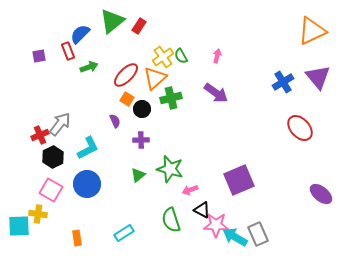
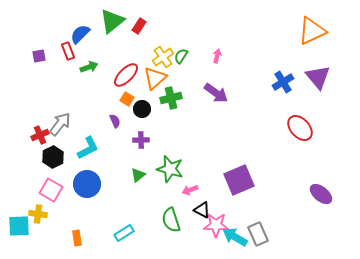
green semicircle at (181, 56): rotated 63 degrees clockwise
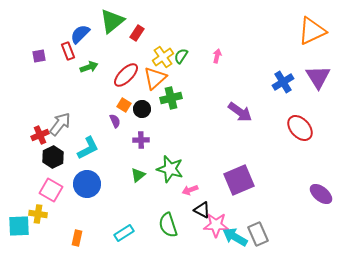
red rectangle at (139, 26): moved 2 px left, 7 px down
purple triangle at (318, 77): rotated 8 degrees clockwise
purple arrow at (216, 93): moved 24 px right, 19 px down
orange square at (127, 99): moved 3 px left, 6 px down
green semicircle at (171, 220): moved 3 px left, 5 px down
orange rectangle at (77, 238): rotated 21 degrees clockwise
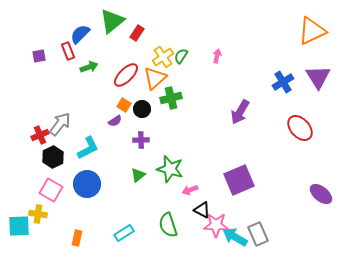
purple arrow at (240, 112): rotated 85 degrees clockwise
purple semicircle at (115, 121): rotated 80 degrees clockwise
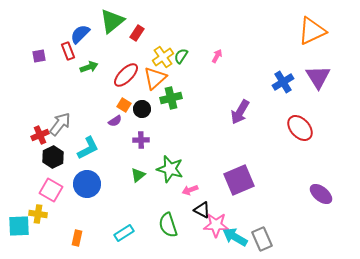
pink arrow at (217, 56): rotated 16 degrees clockwise
gray rectangle at (258, 234): moved 4 px right, 5 px down
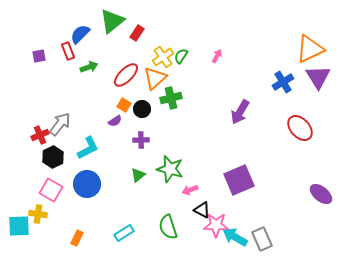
orange triangle at (312, 31): moved 2 px left, 18 px down
green semicircle at (168, 225): moved 2 px down
orange rectangle at (77, 238): rotated 14 degrees clockwise
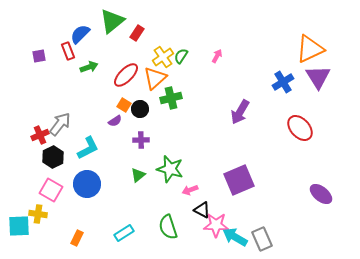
black circle at (142, 109): moved 2 px left
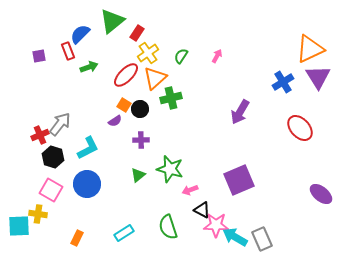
yellow cross at (163, 57): moved 15 px left, 4 px up
black hexagon at (53, 157): rotated 15 degrees counterclockwise
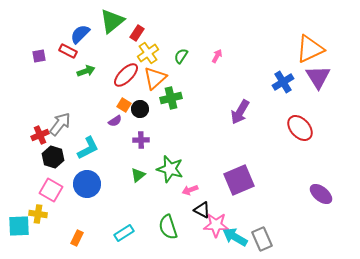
red rectangle at (68, 51): rotated 42 degrees counterclockwise
green arrow at (89, 67): moved 3 px left, 4 px down
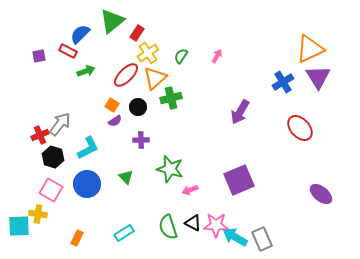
orange square at (124, 105): moved 12 px left
black circle at (140, 109): moved 2 px left, 2 px up
green triangle at (138, 175): moved 12 px left, 2 px down; rotated 35 degrees counterclockwise
black triangle at (202, 210): moved 9 px left, 13 px down
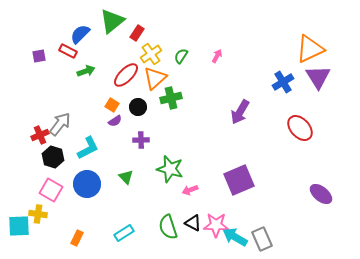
yellow cross at (148, 53): moved 3 px right, 1 px down
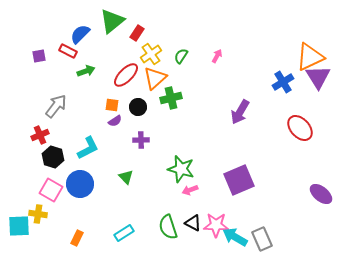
orange triangle at (310, 49): moved 8 px down
orange square at (112, 105): rotated 24 degrees counterclockwise
gray arrow at (60, 124): moved 4 px left, 18 px up
green star at (170, 169): moved 11 px right
blue circle at (87, 184): moved 7 px left
